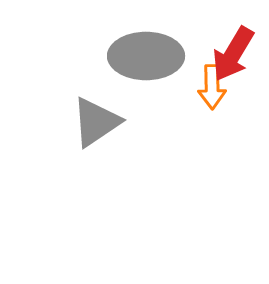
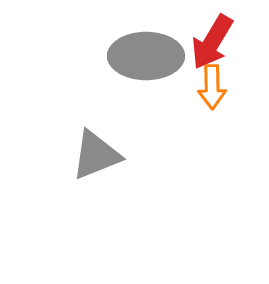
red arrow: moved 21 px left, 12 px up
gray triangle: moved 33 px down; rotated 12 degrees clockwise
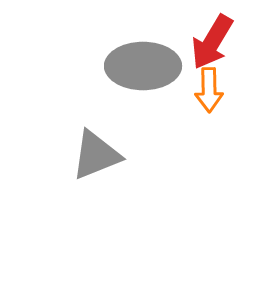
gray ellipse: moved 3 px left, 10 px down
orange arrow: moved 3 px left, 3 px down
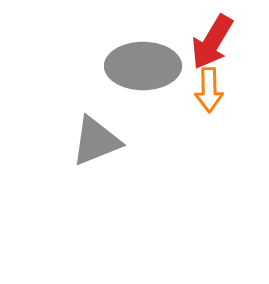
gray triangle: moved 14 px up
